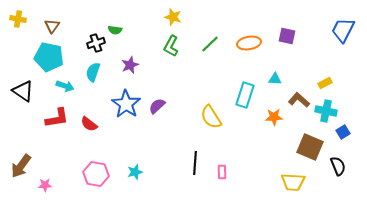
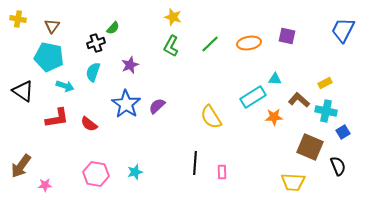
green semicircle: moved 2 px left, 2 px up; rotated 56 degrees counterclockwise
cyan rectangle: moved 8 px right, 2 px down; rotated 40 degrees clockwise
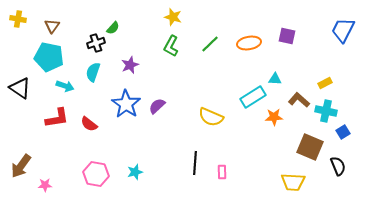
black triangle: moved 3 px left, 3 px up
yellow semicircle: rotated 35 degrees counterclockwise
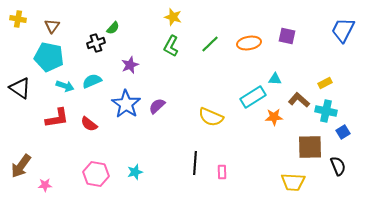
cyan semicircle: moved 1 px left, 9 px down; rotated 48 degrees clockwise
brown square: rotated 24 degrees counterclockwise
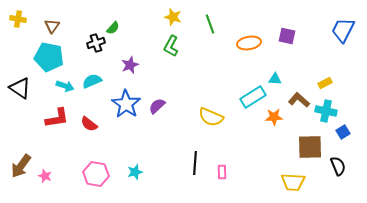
green line: moved 20 px up; rotated 66 degrees counterclockwise
pink star: moved 9 px up; rotated 24 degrees clockwise
